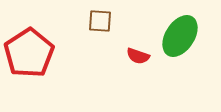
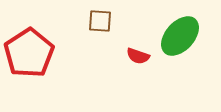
green ellipse: rotated 9 degrees clockwise
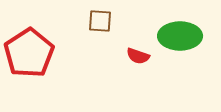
green ellipse: rotated 48 degrees clockwise
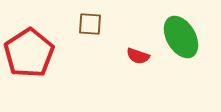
brown square: moved 10 px left, 3 px down
green ellipse: moved 1 px right, 1 px down; rotated 60 degrees clockwise
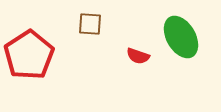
red pentagon: moved 2 px down
